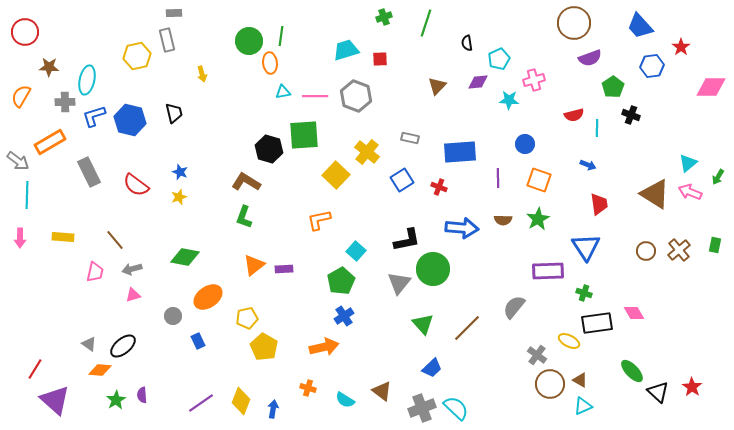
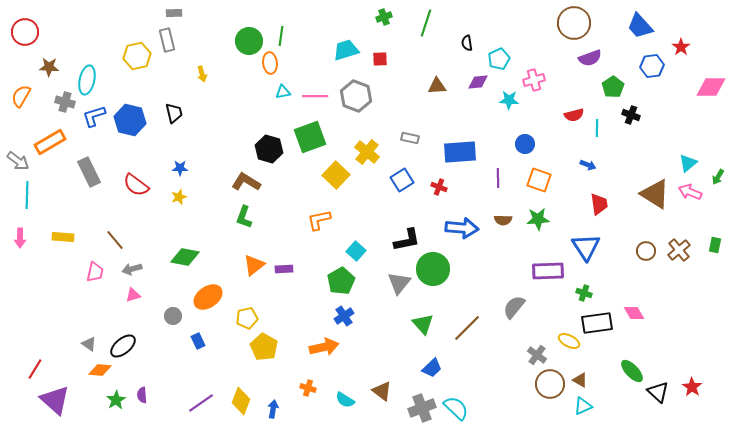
brown triangle at (437, 86): rotated 42 degrees clockwise
gray cross at (65, 102): rotated 18 degrees clockwise
green square at (304, 135): moved 6 px right, 2 px down; rotated 16 degrees counterclockwise
blue star at (180, 172): moved 4 px up; rotated 21 degrees counterclockwise
green star at (538, 219): rotated 25 degrees clockwise
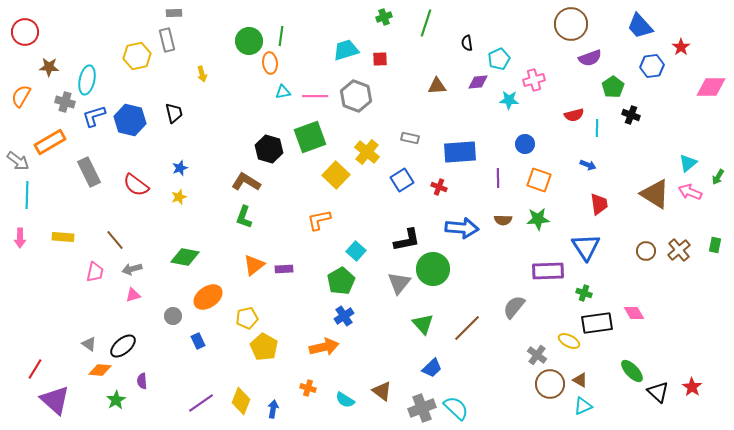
brown circle at (574, 23): moved 3 px left, 1 px down
blue star at (180, 168): rotated 21 degrees counterclockwise
purple semicircle at (142, 395): moved 14 px up
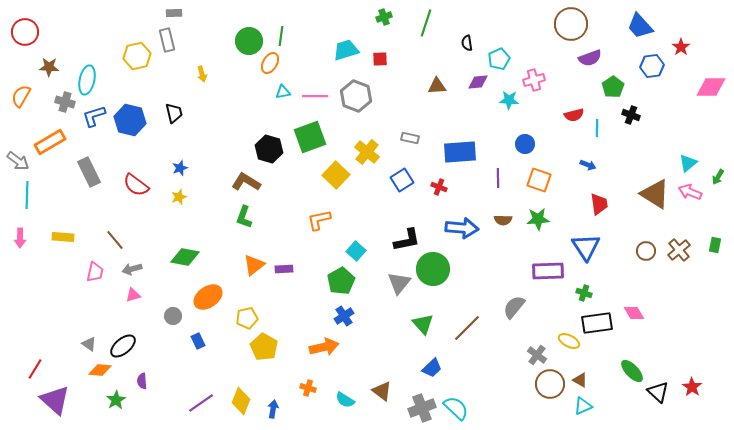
orange ellipse at (270, 63): rotated 35 degrees clockwise
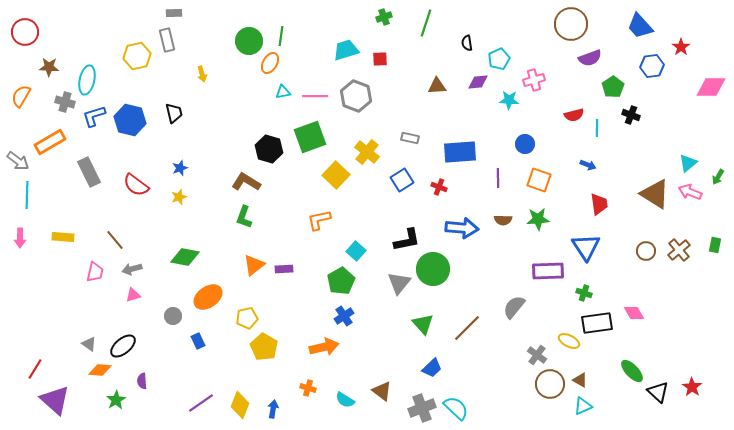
yellow diamond at (241, 401): moved 1 px left, 4 px down
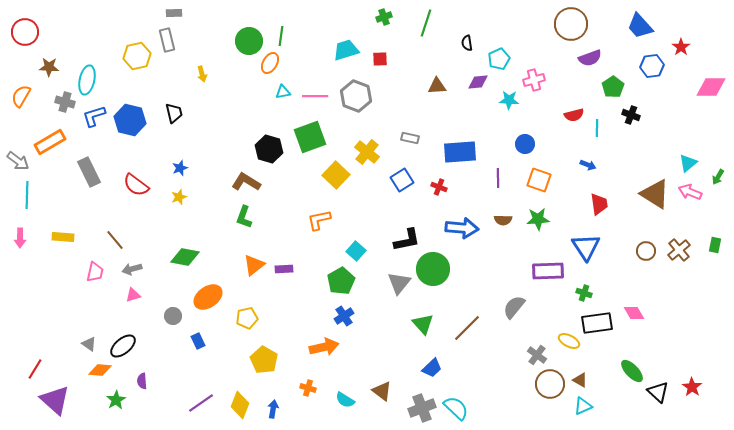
yellow pentagon at (264, 347): moved 13 px down
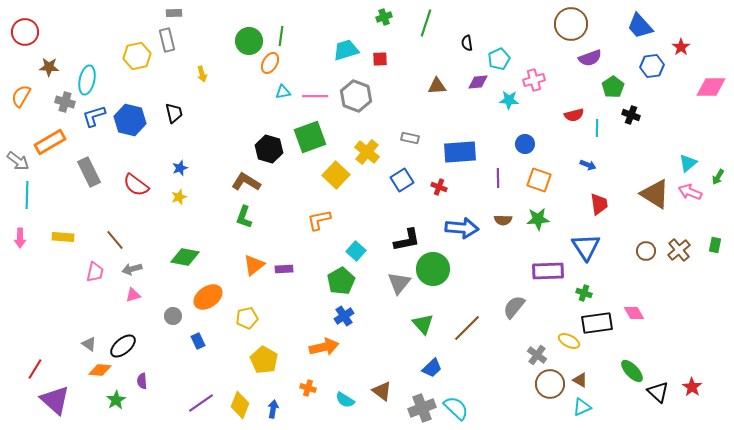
cyan triangle at (583, 406): moved 1 px left, 1 px down
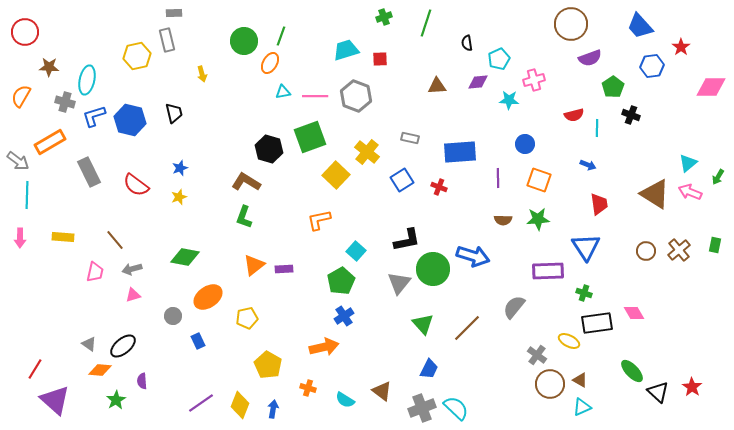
green line at (281, 36): rotated 12 degrees clockwise
green circle at (249, 41): moved 5 px left
blue arrow at (462, 228): moved 11 px right, 28 px down; rotated 12 degrees clockwise
yellow pentagon at (264, 360): moved 4 px right, 5 px down
blue trapezoid at (432, 368): moved 3 px left, 1 px down; rotated 20 degrees counterclockwise
